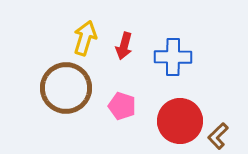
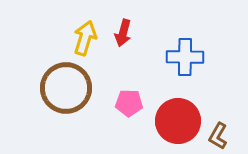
red arrow: moved 1 px left, 13 px up
blue cross: moved 12 px right
pink pentagon: moved 7 px right, 3 px up; rotated 16 degrees counterclockwise
red circle: moved 2 px left
brown L-shape: rotated 16 degrees counterclockwise
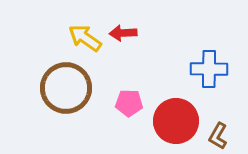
red arrow: rotated 72 degrees clockwise
yellow arrow: rotated 72 degrees counterclockwise
blue cross: moved 24 px right, 12 px down
red circle: moved 2 px left
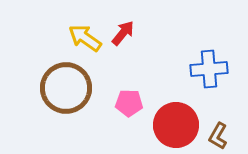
red arrow: rotated 132 degrees clockwise
blue cross: rotated 6 degrees counterclockwise
red circle: moved 4 px down
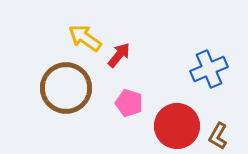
red arrow: moved 4 px left, 22 px down
blue cross: rotated 18 degrees counterclockwise
pink pentagon: rotated 16 degrees clockwise
red circle: moved 1 px right, 1 px down
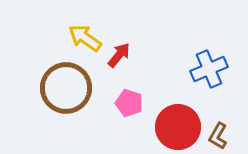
red circle: moved 1 px right, 1 px down
